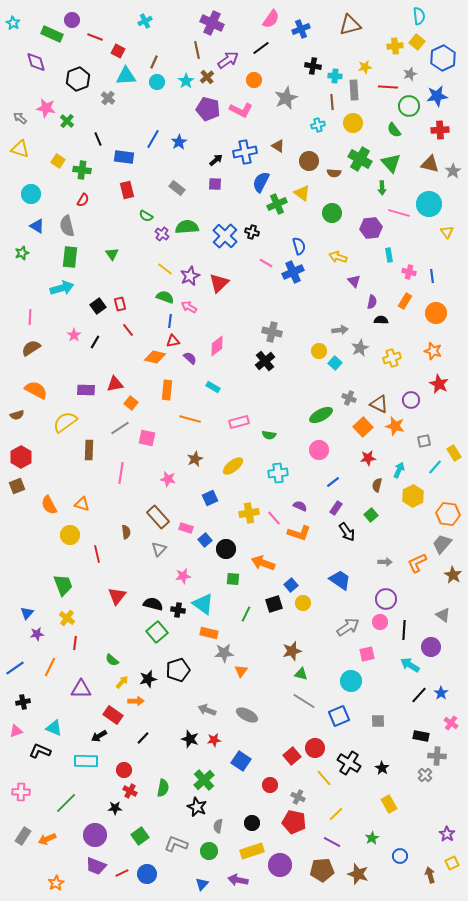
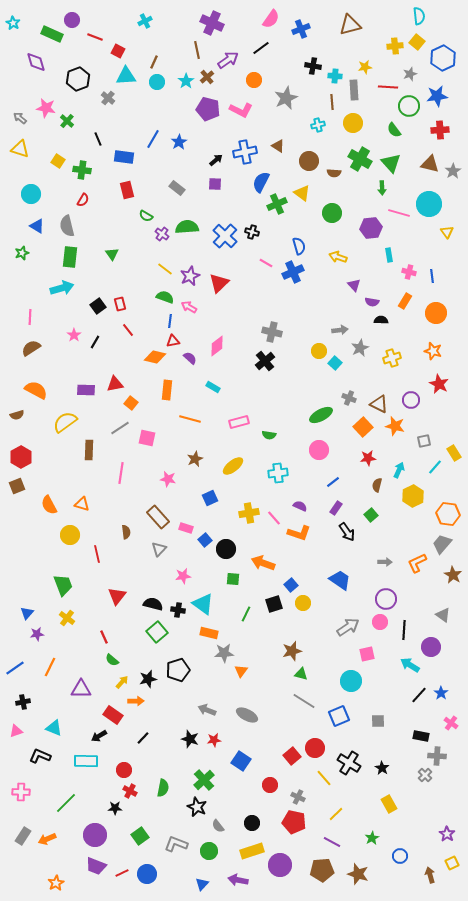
purple triangle at (354, 281): moved 4 px down
purple semicircle at (372, 302): rotated 88 degrees clockwise
red line at (75, 643): moved 29 px right, 6 px up; rotated 32 degrees counterclockwise
black L-shape at (40, 751): moved 5 px down
gray semicircle at (218, 826): rotated 48 degrees counterclockwise
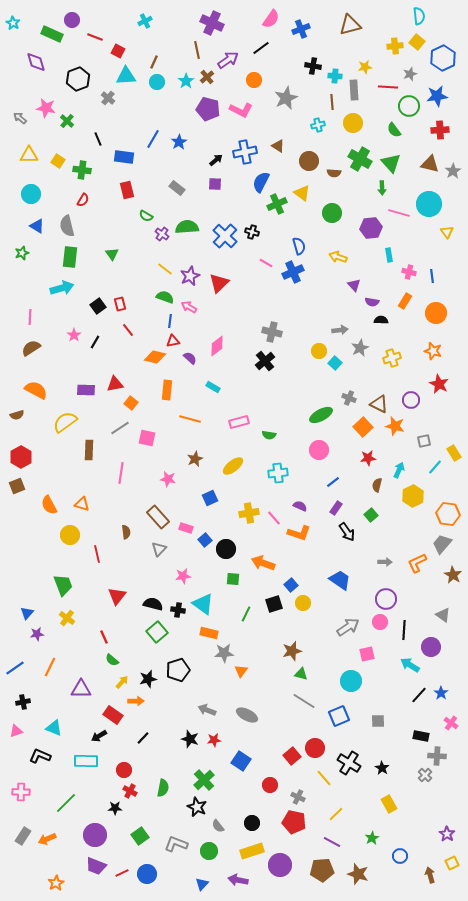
yellow triangle at (20, 149): moved 9 px right, 6 px down; rotated 18 degrees counterclockwise
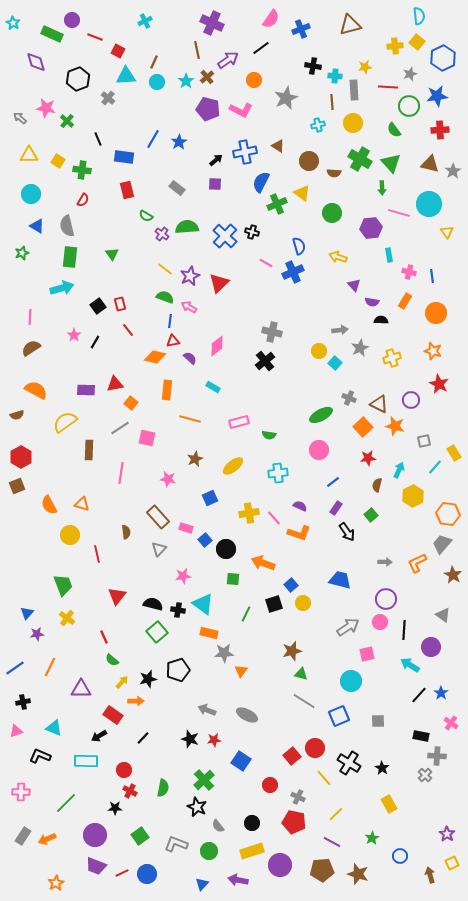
blue trapezoid at (340, 580): rotated 20 degrees counterclockwise
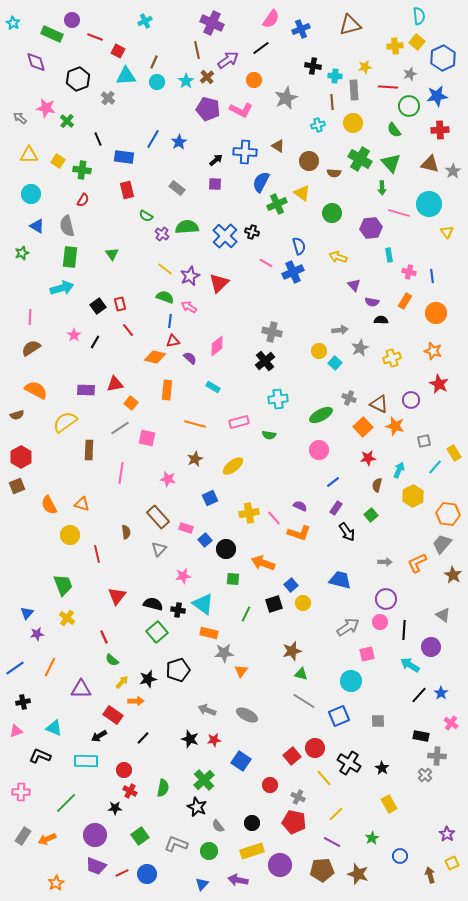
blue cross at (245, 152): rotated 15 degrees clockwise
orange line at (190, 419): moved 5 px right, 5 px down
cyan cross at (278, 473): moved 74 px up
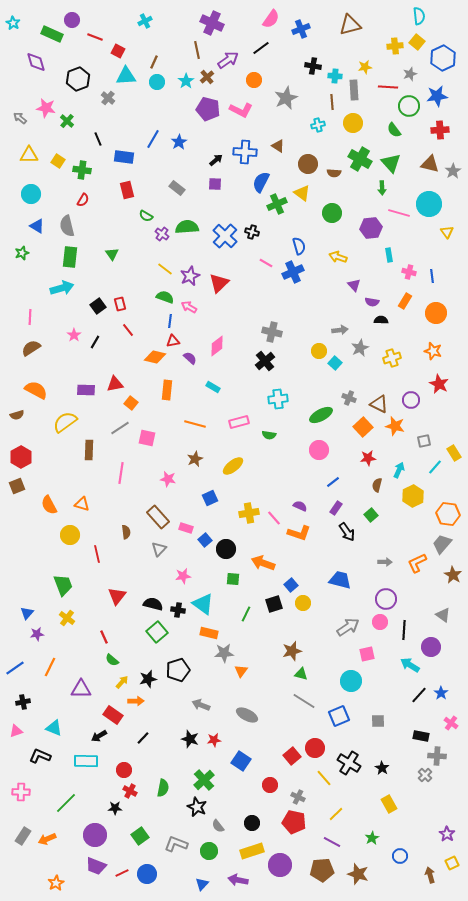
brown circle at (309, 161): moved 1 px left, 3 px down
gray arrow at (207, 710): moved 6 px left, 5 px up
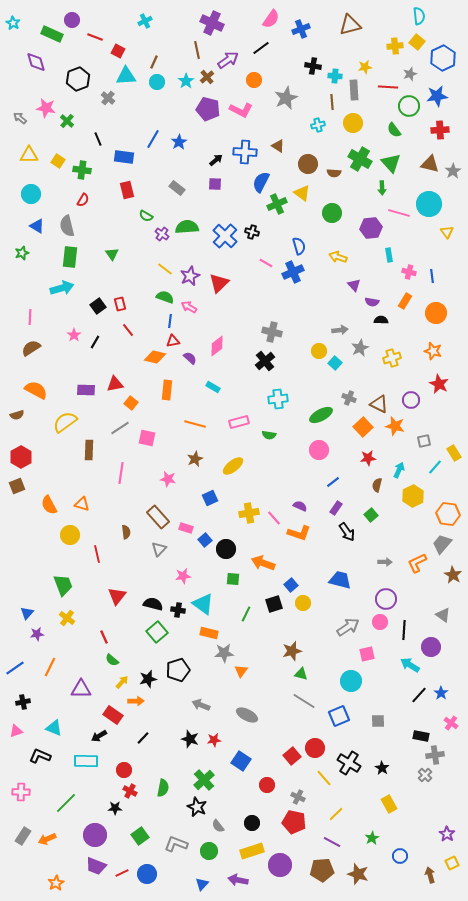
gray cross at (437, 756): moved 2 px left, 1 px up; rotated 12 degrees counterclockwise
red circle at (270, 785): moved 3 px left
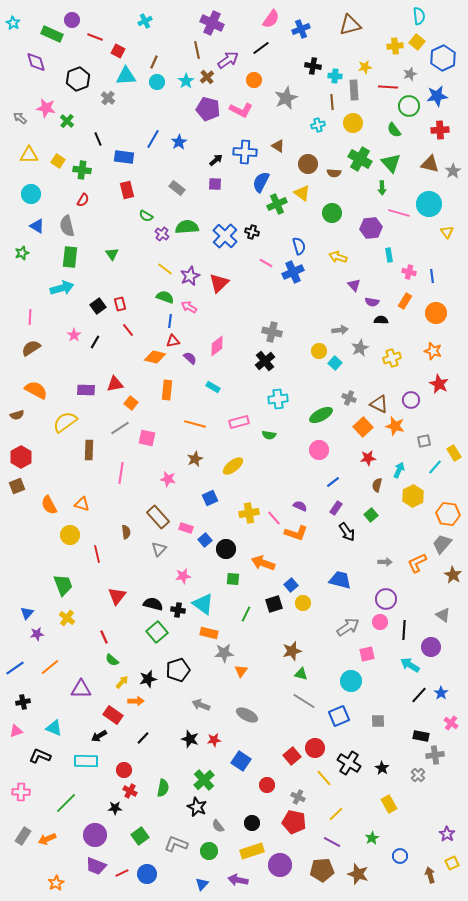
orange L-shape at (299, 533): moved 3 px left
orange line at (50, 667): rotated 24 degrees clockwise
gray cross at (425, 775): moved 7 px left
